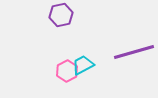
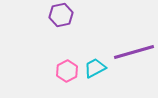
cyan trapezoid: moved 12 px right, 3 px down
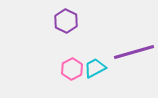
purple hexagon: moved 5 px right, 6 px down; rotated 20 degrees counterclockwise
pink hexagon: moved 5 px right, 2 px up
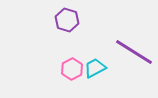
purple hexagon: moved 1 px right, 1 px up; rotated 10 degrees counterclockwise
purple line: rotated 48 degrees clockwise
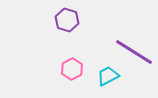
cyan trapezoid: moved 13 px right, 8 px down
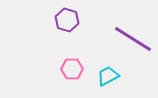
purple line: moved 1 px left, 13 px up
pink hexagon: rotated 25 degrees clockwise
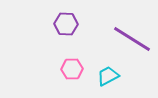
purple hexagon: moved 1 px left, 4 px down; rotated 15 degrees counterclockwise
purple line: moved 1 px left
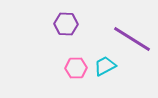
pink hexagon: moved 4 px right, 1 px up
cyan trapezoid: moved 3 px left, 10 px up
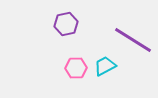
purple hexagon: rotated 15 degrees counterclockwise
purple line: moved 1 px right, 1 px down
